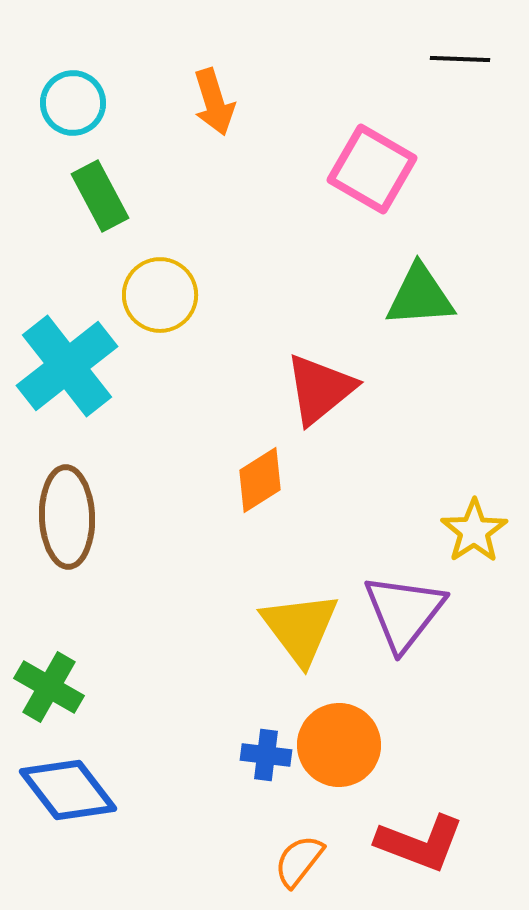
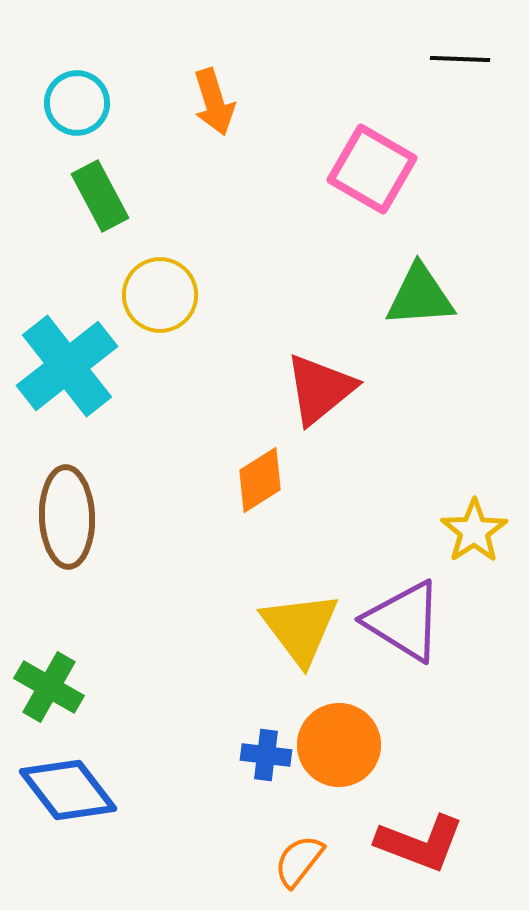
cyan circle: moved 4 px right
purple triangle: moved 9 px down; rotated 36 degrees counterclockwise
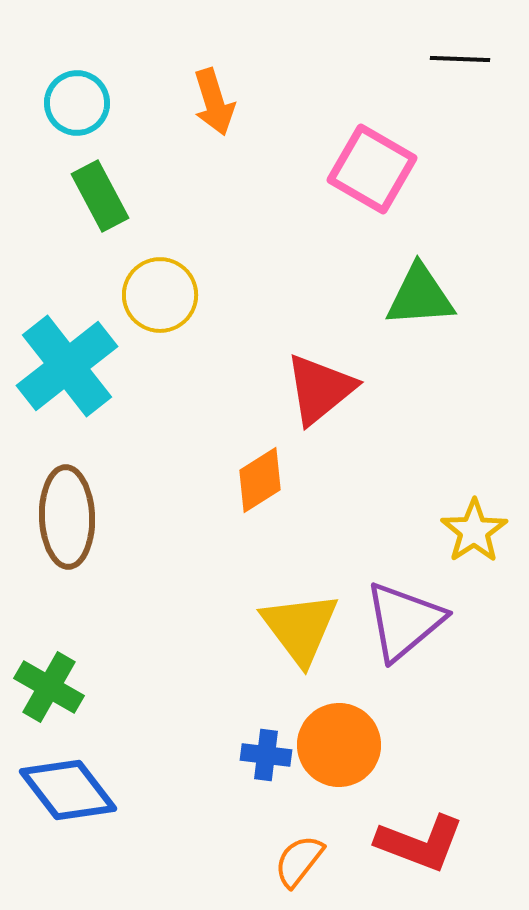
purple triangle: rotated 48 degrees clockwise
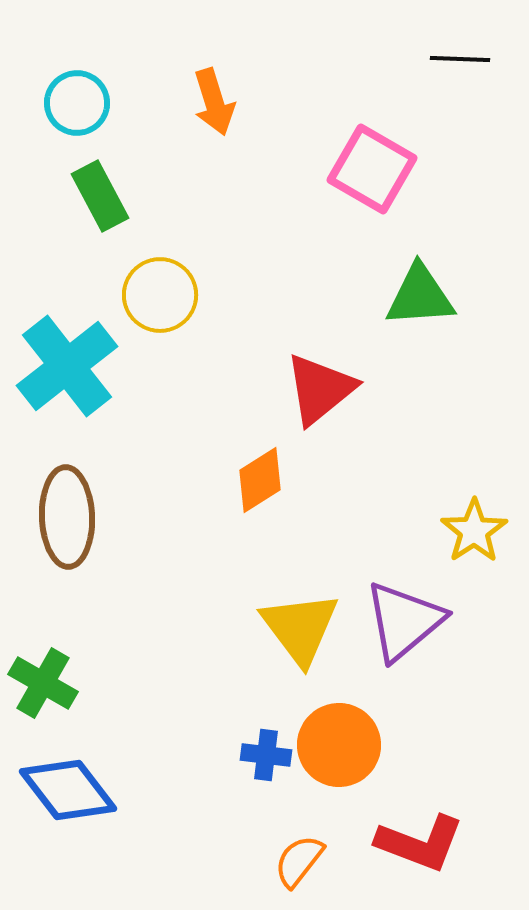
green cross: moved 6 px left, 4 px up
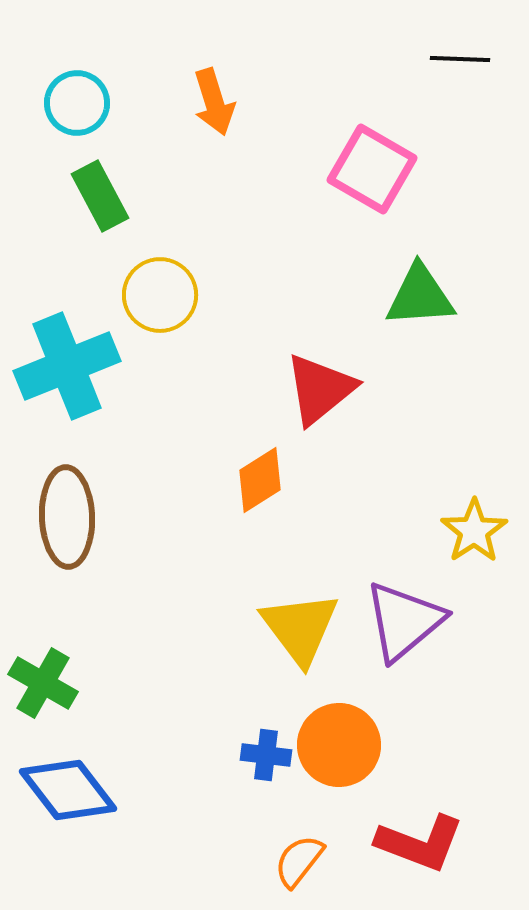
cyan cross: rotated 16 degrees clockwise
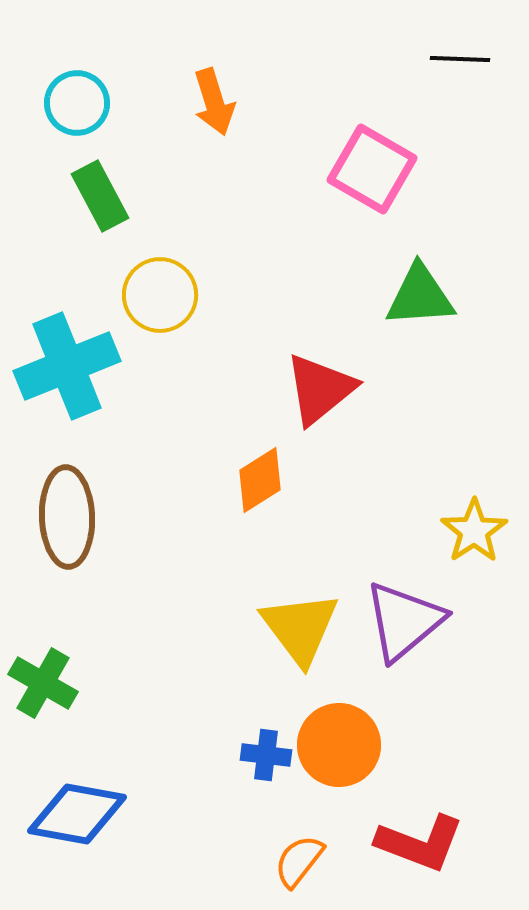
blue diamond: moved 9 px right, 24 px down; rotated 42 degrees counterclockwise
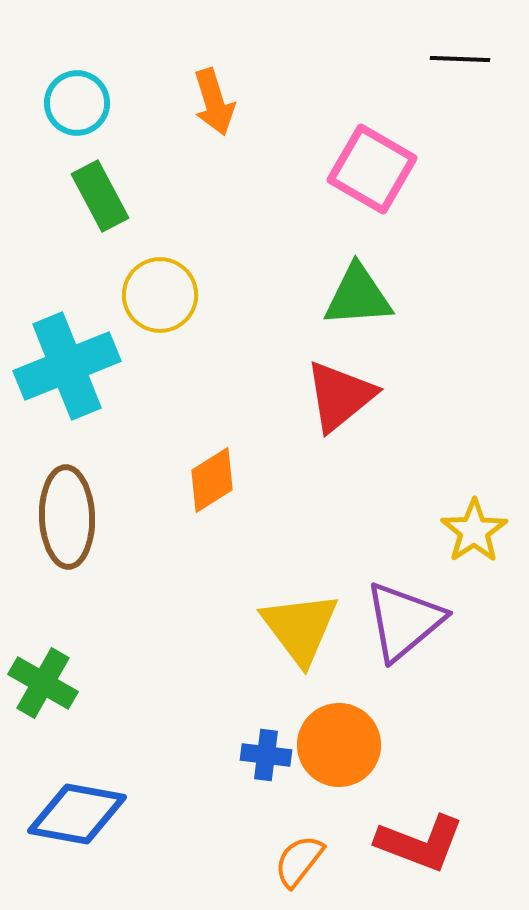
green triangle: moved 62 px left
red triangle: moved 20 px right, 7 px down
orange diamond: moved 48 px left
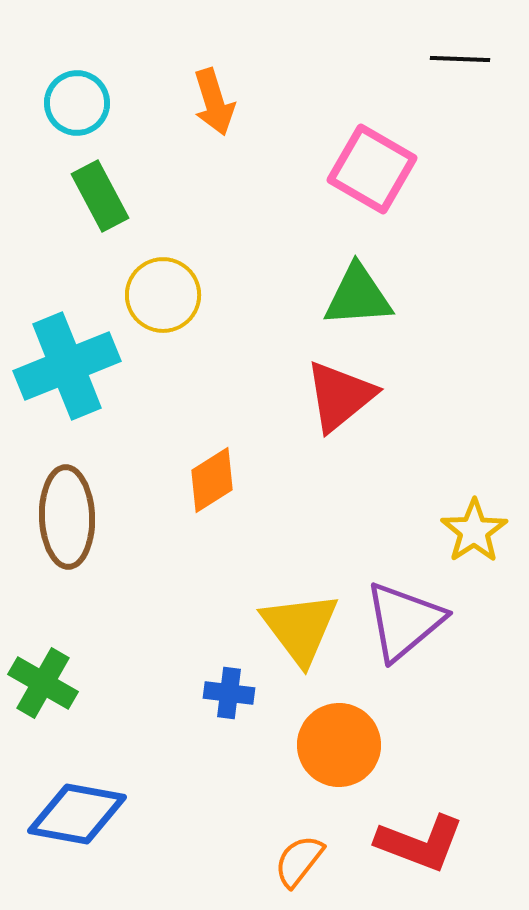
yellow circle: moved 3 px right
blue cross: moved 37 px left, 62 px up
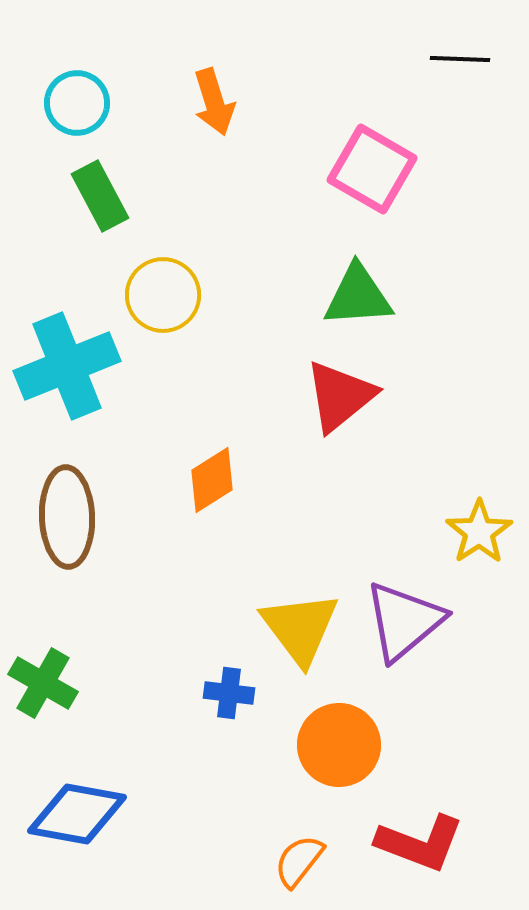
yellow star: moved 5 px right, 1 px down
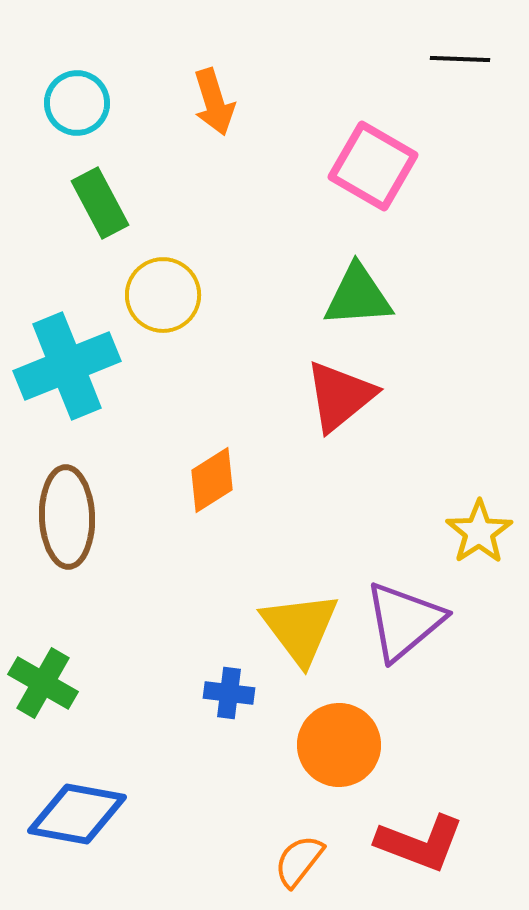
pink square: moved 1 px right, 3 px up
green rectangle: moved 7 px down
